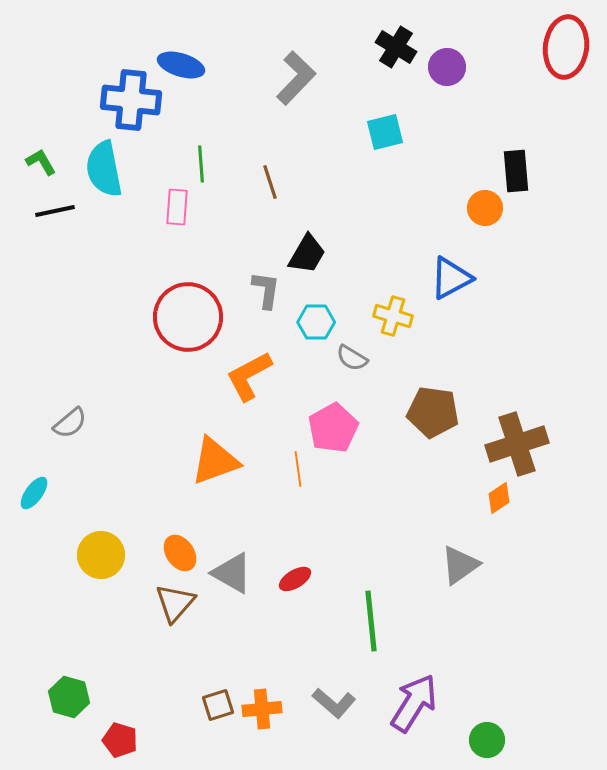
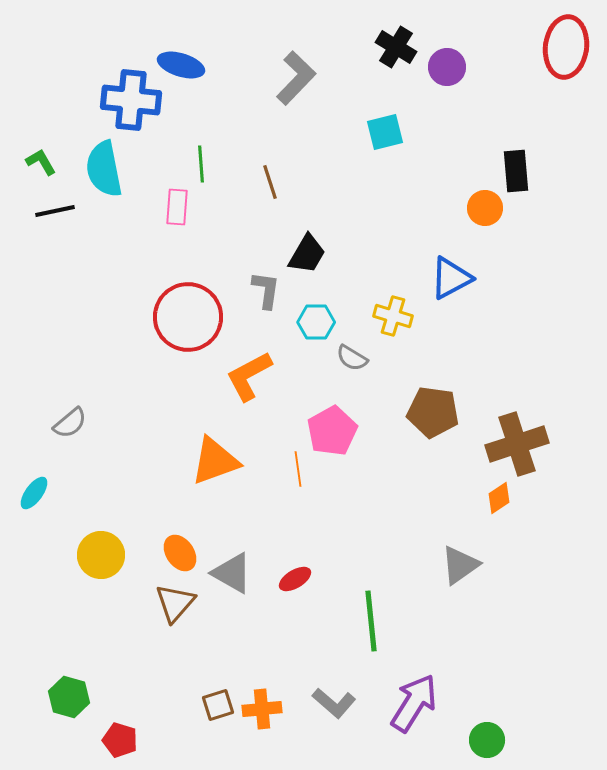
pink pentagon at (333, 428): moved 1 px left, 3 px down
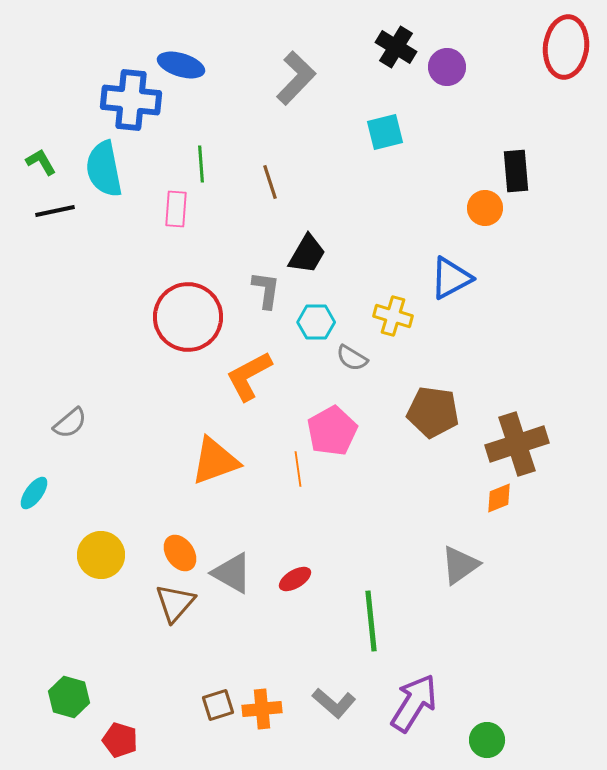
pink rectangle at (177, 207): moved 1 px left, 2 px down
orange diamond at (499, 498): rotated 12 degrees clockwise
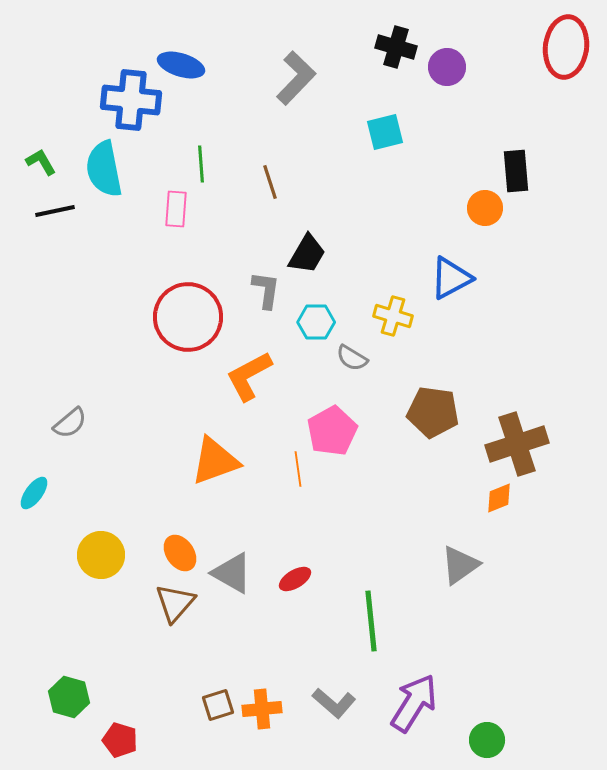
black cross at (396, 47): rotated 15 degrees counterclockwise
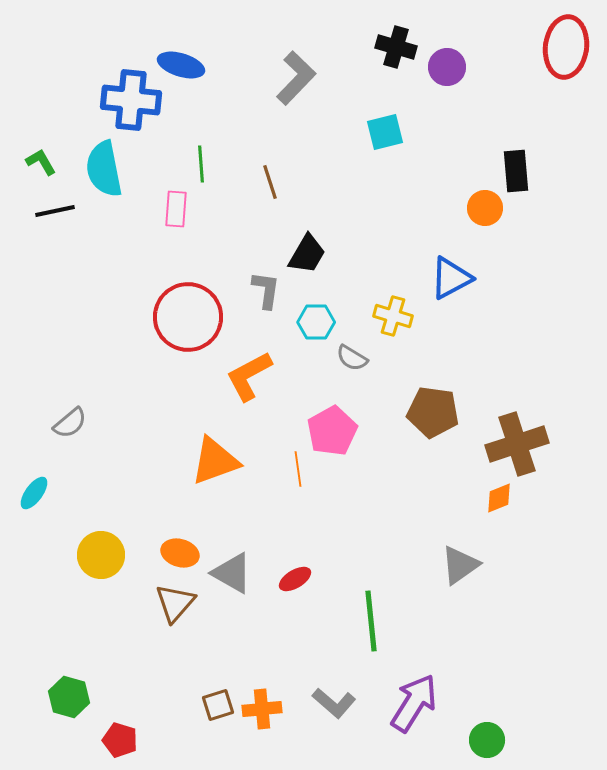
orange ellipse at (180, 553): rotated 39 degrees counterclockwise
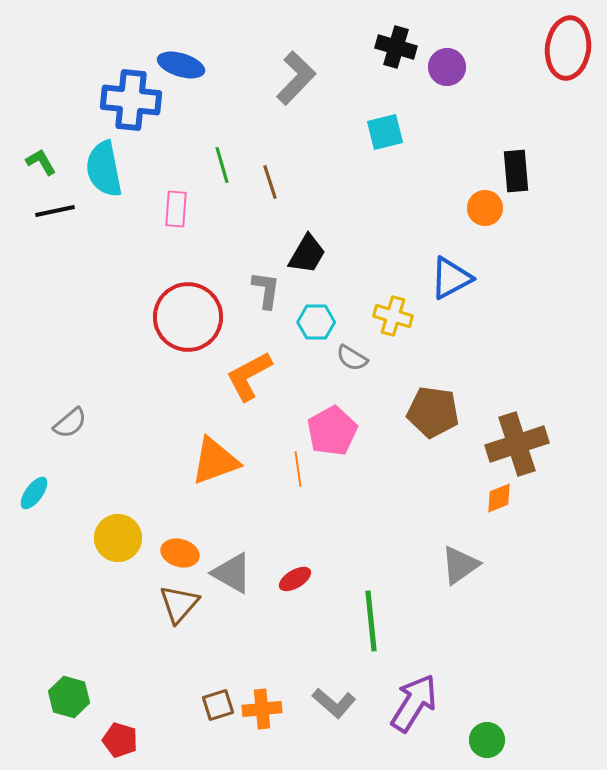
red ellipse at (566, 47): moved 2 px right, 1 px down
green line at (201, 164): moved 21 px right, 1 px down; rotated 12 degrees counterclockwise
yellow circle at (101, 555): moved 17 px right, 17 px up
brown triangle at (175, 603): moved 4 px right, 1 px down
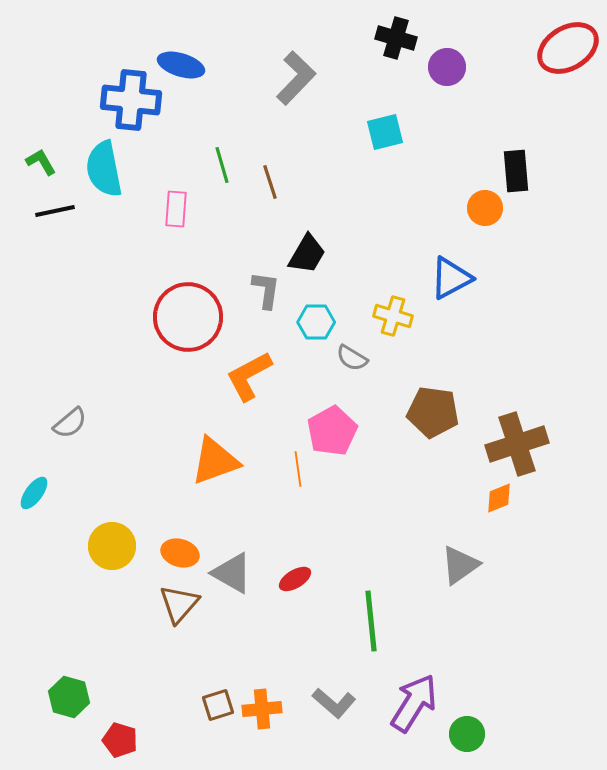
black cross at (396, 47): moved 9 px up
red ellipse at (568, 48): rotated 52 degrees clockwise
yellow circle at (118, 538): moved 6 px left, 8 px down
green circle at (487, 740): moved 20 px left, 6 px up
